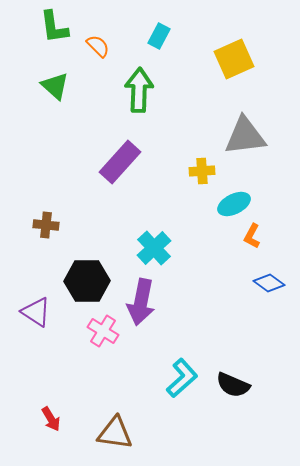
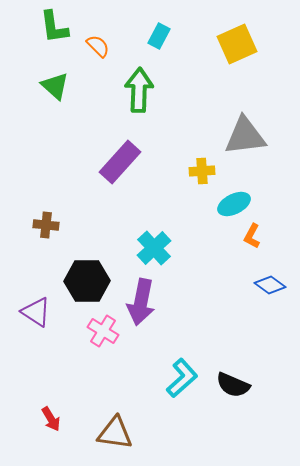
yellow square: moved 3 px right, 15 px up
blue diamond: moved 1 px right, 2 px down
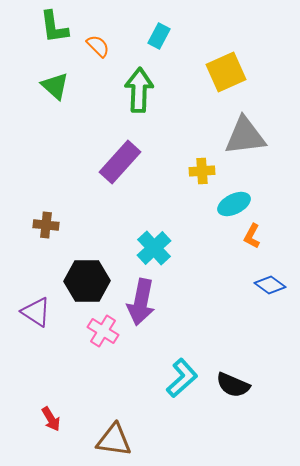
yellow square: moved 11 px left, 28 px down
brown triangle: moved 1 px left, 7 px down
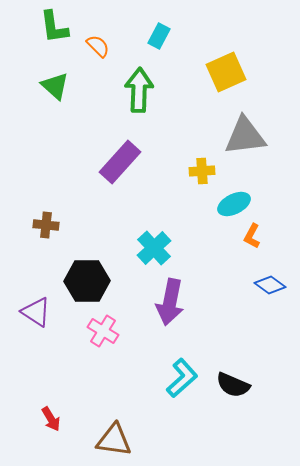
purple arrow: moved 29 px right
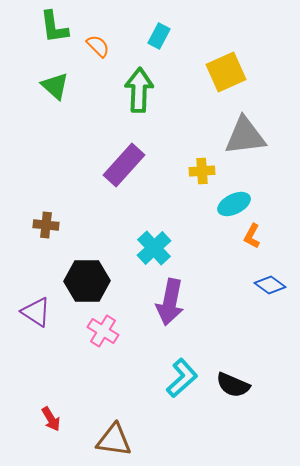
purple rectangle: moved 4 px right, 3 px down
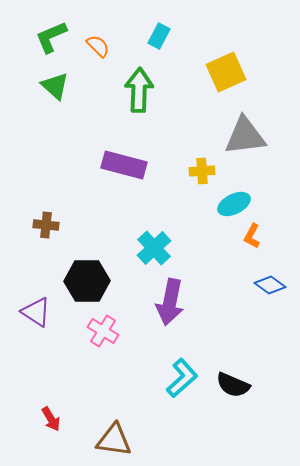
green L-shape: moved 3 px left, 10 px down; rotated 75 degrees clockwise
purple rectangle: rotated 63 degrees clockwise
